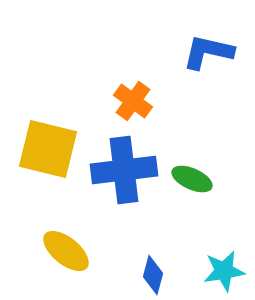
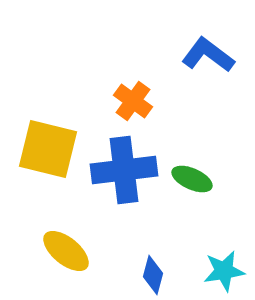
blue L-shape: moved 3 px down; rotated 24 degrees clockwise
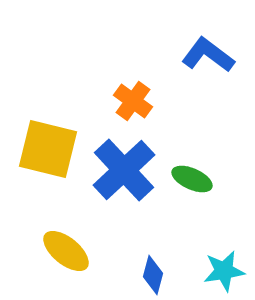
blue cross: rotated 36 degrees counterclockwise
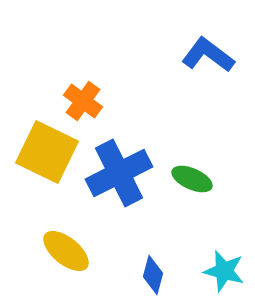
orange cross: moved 50 px left
yellow square: moved 1 px left, 3 px down; rotated 12 degrees clockwise
blue cross: moved 5 px left, 3 px down; rotated 16 degrees clockwise
cyan star: rotated 24 degrees clockwise
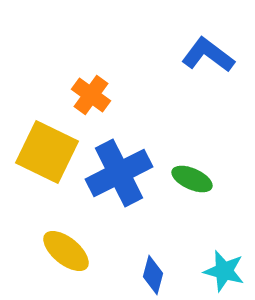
orange cross: moved 8 px right, 6 px up
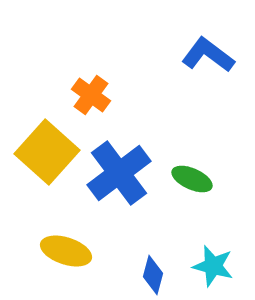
yellow square: rotated 16 degrees clockwise
blue cross: rotated 10 degrees counterclockwise
yellow ellipse: rotated 21 degrees counterclockwise
cyan star: moved 11 px left, 5 px up
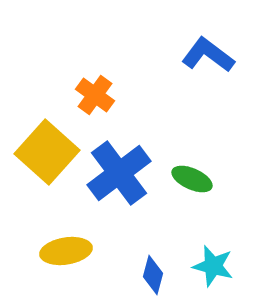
orange cross: moved 4 px right
yellow ellipse: rotated 27 degrees counterclockwise
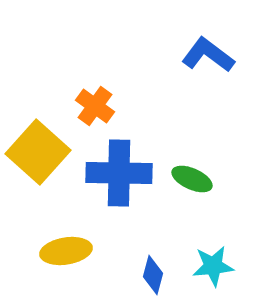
orange cross: moved 11 px down
yellow square: moved 9 px left
blue cross: rotated 38 degrees clockwise
cyan star: rotated 21 degrees counterclockwise
